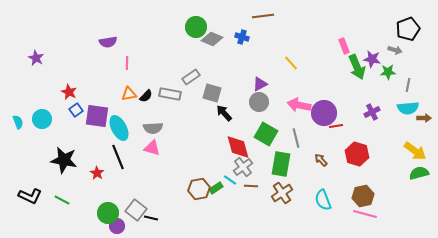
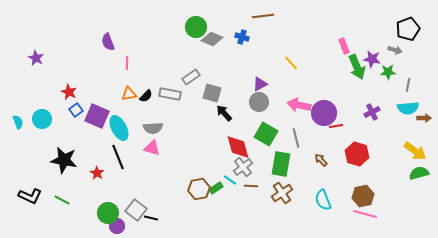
purple semicircle at (108, 42): rotated 78 degrees clockwise
purple square at (97, 116): rotated 15 degrees clockwise
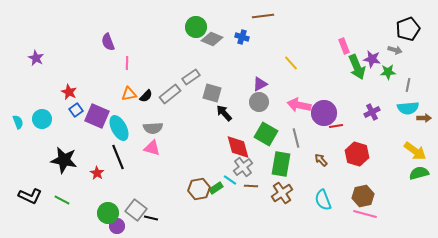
gray rectangle at (170, 94): rotated 50 degrees counterclockwise
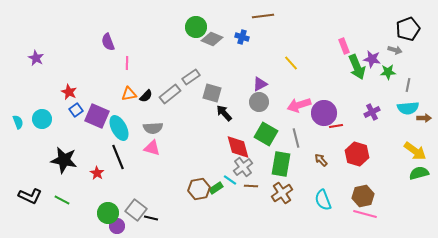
pink arrow at (299, 105): rotated 30 degrees counterclockwise
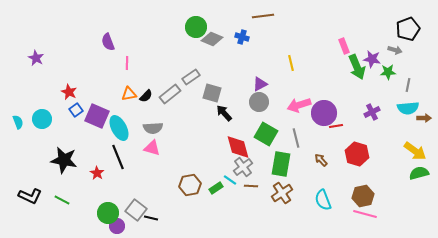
yellow line at (291, 63): rotated 28 degrees clockwise
brown hexagon at (199, 189): moved 9 px left, 4 px up
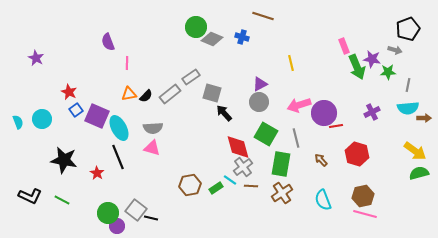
brown line at (263, 16): rotated 25 degrees clockwise
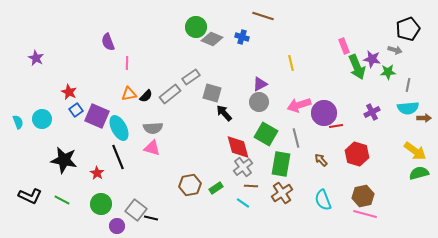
cyan line at (230, 180): moved 13 px right, 23 px down
green circle at (108, 213): moved 7 px left, 9 px up
